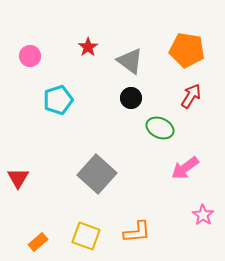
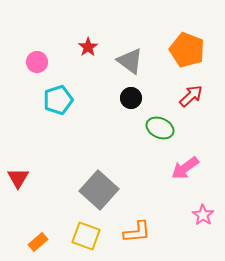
orange pentagon: rotated 12 degrees clockwise
pink circle: moved 7 px right, 6 px down
red arrow: rotated 15 degrees clockwise
gray square: moved 2 px right, 16 px down
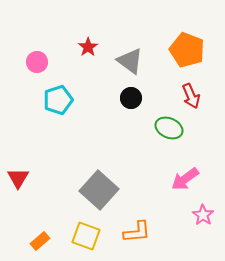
red arrow: rotated 110 degrees clockwise
green ellipse: moved 9 px right
pink arrow: moved 11 px down
orange rectangle: moved 2 px right, 1 px up
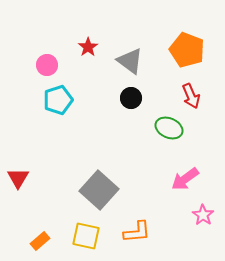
pink circle: moved 10 px right, 3 px down
yellow square: rotated 8 degrees counterclockwise
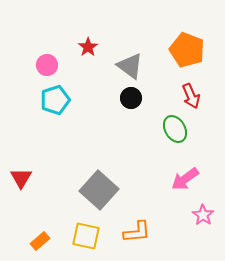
gray triangle: moved 5 px down
cyan pentagon: moved 3 px left
green ellipse: moved 6 px right, 1 px down; rotated 36 degrees clockwise
red triangle: moved 3 px right
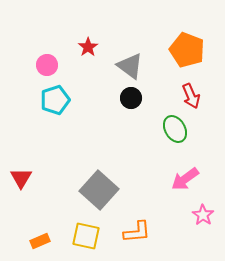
orange rectangle: rotated 18 degrees clockwise
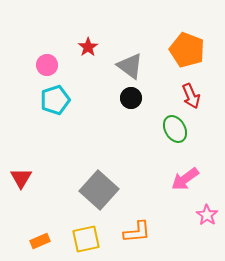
pink star: moved 4 px right
yellow square: moved 3 px down; rotated 24 degrees counterclockwise
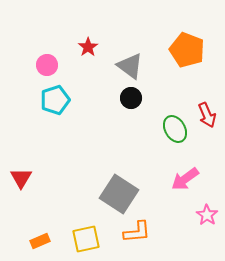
red arrow: moved 16 px right, 19 px down
gray square: moved 20 px right, 4 px down; rotated 9 degrees counterclockwise
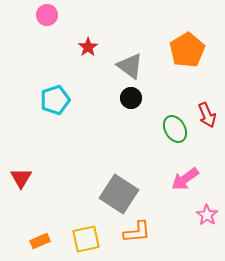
orange pentagon: rotated 20 degrees clockwise
pink circle: moved 50 px up
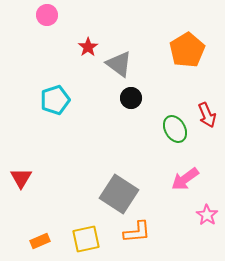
gray triangle: moved 11 px left, 2 px up
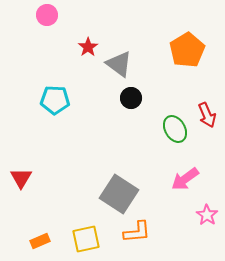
cyan pentagon: rotated 20 degrees clockwise
